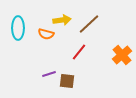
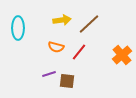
orange semicircle: moved 10 px right, 13 px down
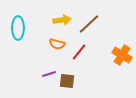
orange semicircle: moved 1 px right, 3 px up
orange cross: rotated 18 degrees counterclockwise
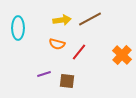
brown line: moved 1 px right, 5 px up; rotated 15 degrees clockwise
orange cross: rotated 12 degrees clockwise
purple line: moved 5 px left
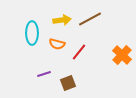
cyan ellipse: moved 14 px right, 5 px down
brown square: moved 1 px right, 2 px down; rotated 28 degrees counterclockwise
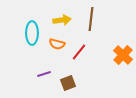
brown line: moved 1 px right; rotated 55 degrees counterclockwise
orange cross: moved 1 px right
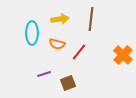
yellow arrow: moved 2 px left, 1 px up
